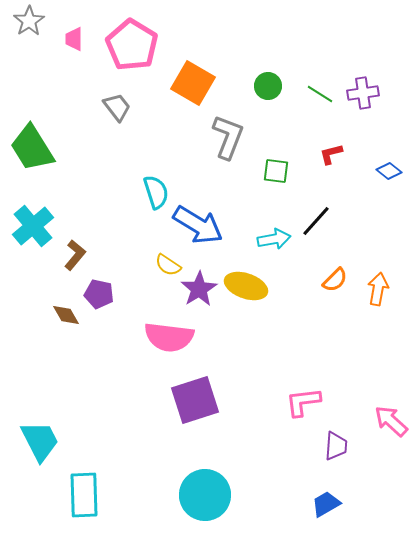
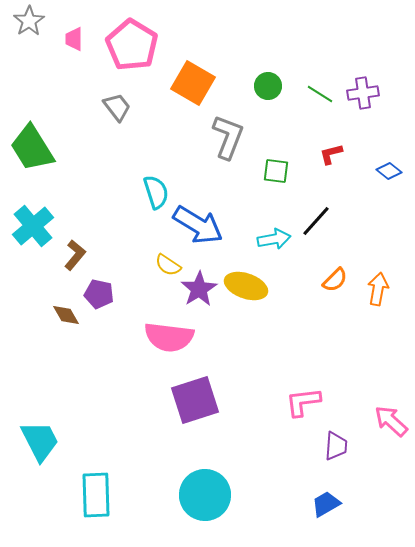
cyan rectangle: moved 12 px right
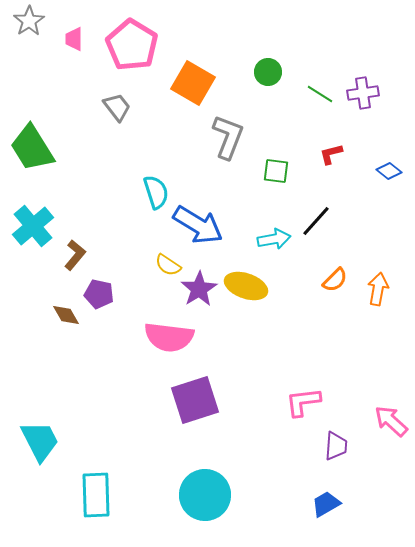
green circle: moved 14 px up
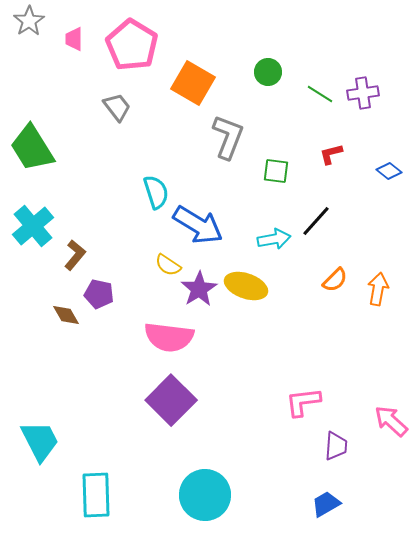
purple square: moved 24 px left; rotated 27 degrees counterclockwise
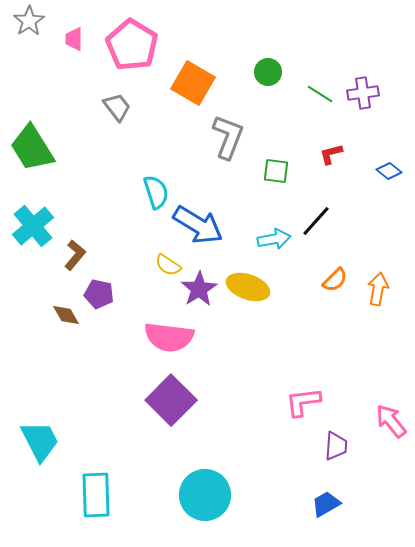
yellow ellipse: moved 2 px right, 1 px down
pink arrow: rotated 9 degrees clockwise
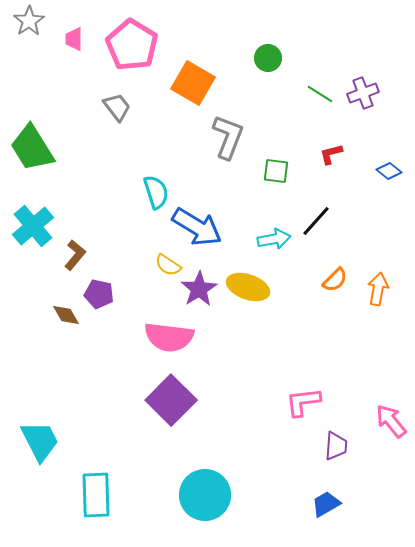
green circle: moved 14 px up
purple cross: rotated 12 degrees counterclockwise
blue arrow: moved 1 px left, 2 px down
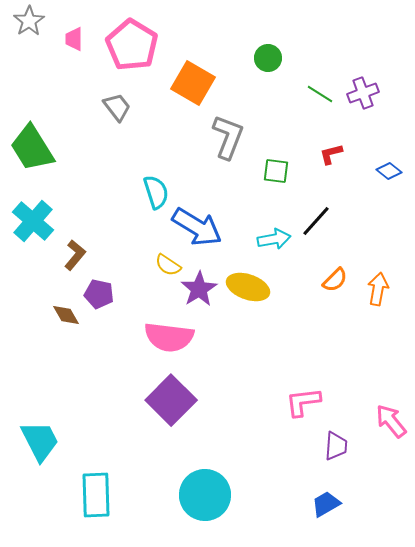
cyan cross: moved 5 px up; rotated 9 degrees counterclockwise
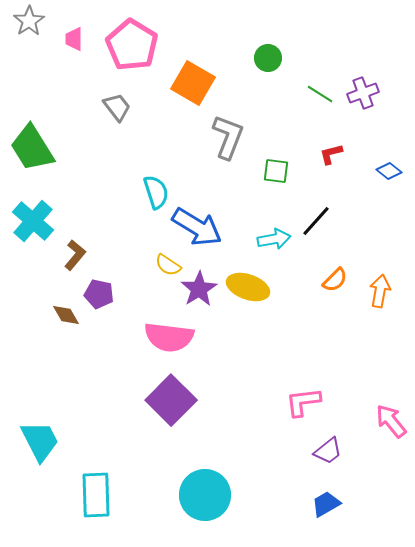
orange arrow: moved 2 px right, 2 px down
purple trapezoid: moved 8 px left, 5 px down; rotated 48 degrees clockwise
